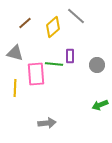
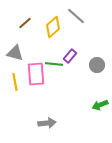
purple rectangle: rotated 40 degrees clockwise
yellow line: moved 6 px up; rotated 12 degrees counterclockwise
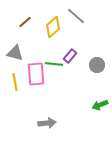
brown line: moved 1 px up
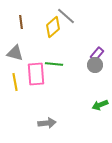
gray line: moved 10 px left
brown line: moved 4 px left; rotated 56 degrees counterclockwise
purple rectangle: moved 27 px right, 2 px up
gray circle: moved 2 px left
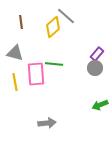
gray circle: moved 3 px down
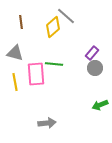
purple rectangle: moved 5 px left, 1 px up
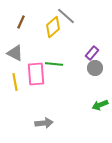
brown line: rotated 32 degrees clockwise
gray triangle: rotated 12 degrees clockwise
gray arrow: moved 3 px left
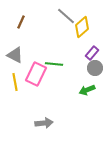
yellow diamond: moved 29 px right
gray triangle: moved 2 px down
pink rectangle: rotated 30 degrees clockwise
green arrow: moved 13 px left, 15 px up
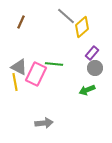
gray triangle: moved 4 px right, 12 px down
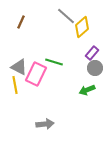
green line: moved 2 px up; rotated 12 degrees clockwise
yellow line: moved 3 px down
gray arrow: moved 1 px right, 1 px down
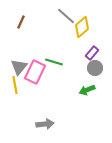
gray triangle: rotated 42 degrees clockwise
pink rectangle: moved 1 px left, 2 px up
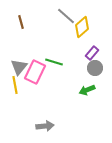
brown line: rotated 40 degrees counterclockwise
gray arrow: moved 2 px down
